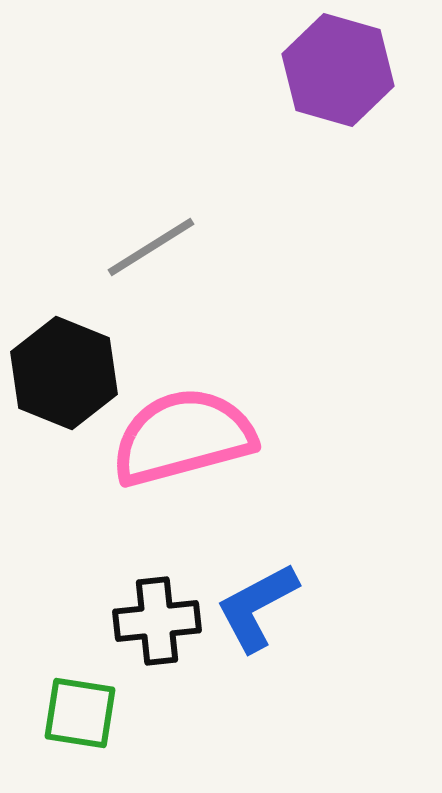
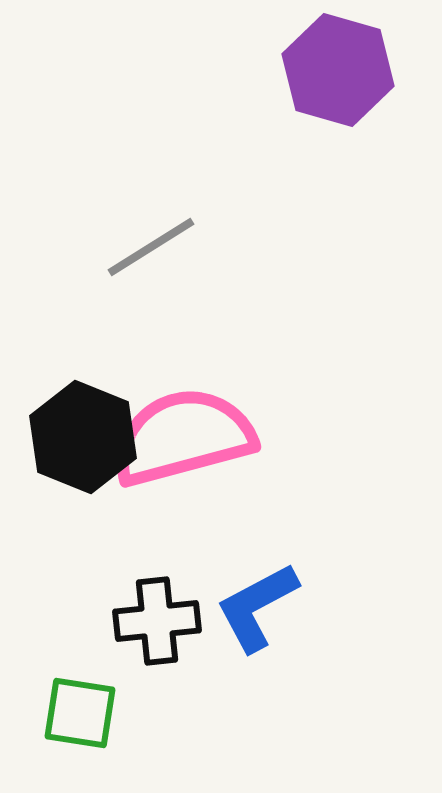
black hexagon: moved 19 px right, 64 px down
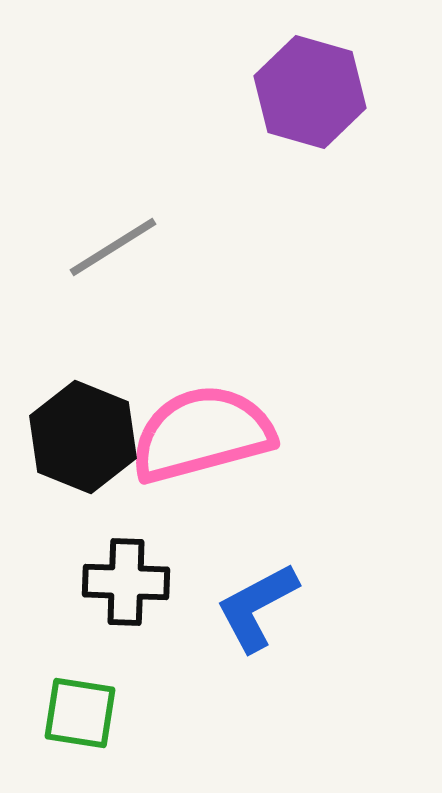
purple hexagon: moved 28 px left, 22 px down
gray line: moved 38 px left
pink semicircle: moved 19 px right, 3 px up
black cross: moved 31 px left, 39 px up; rotated 8 degrees clockwise
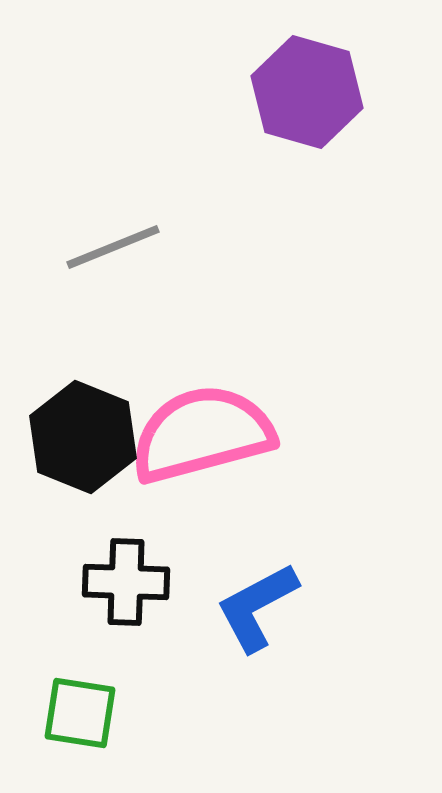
purple hexagon: moved 3 px left
gray line: rotated 10 degrees clockwise
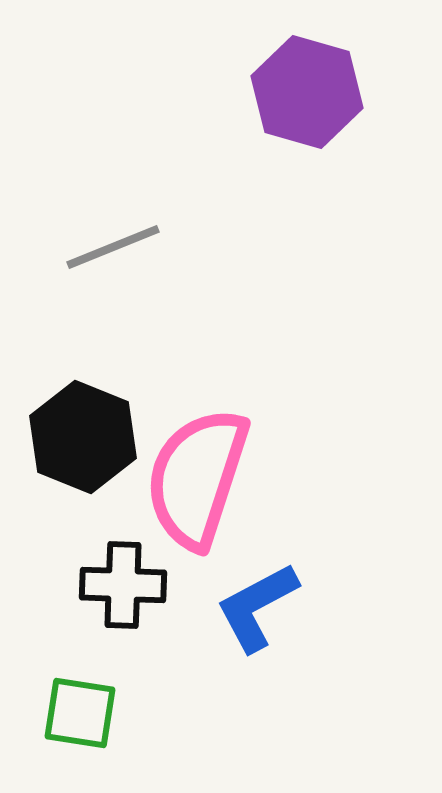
pink semicircle: moved 5 px left, 44 px down; rotated 57 degrees counterclockwise
black cross: moved 3 px left, 3 px down
